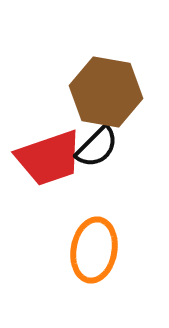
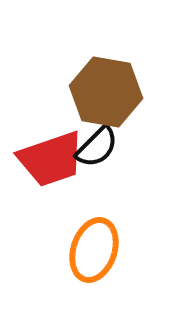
red trapezoid: moved 2 px right, 1 px down
orange ellipse: rotated 8 degrees clockwise
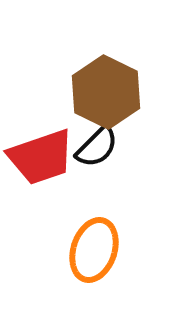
brown hexagon: rotated 16 degrees clockwise
red trapezoid: moved 10 px left, 2 px up
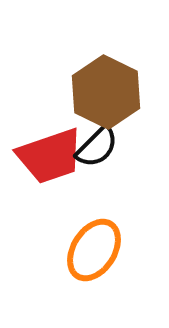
red trapezoid: moved 9 px right, 1 px up
orange ellipse: rotated 14 degrees clockwise
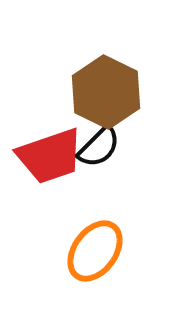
black semicircle: moved 2 px right
orange ellipse: moved 1 px right, 1 px down; rotated 4 degrees clockwise
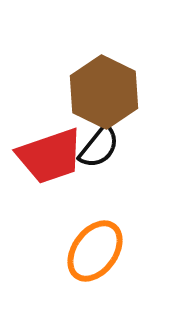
brown hexagon: moved 2 px left
black semicircle: rotated 6 degrees counterclockwise
